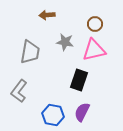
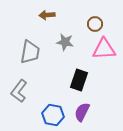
pink triangle: moved 10 px right, 1 px up; rotated 10 degrees clockwise
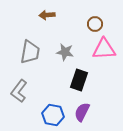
gray star: moved 10 px down
